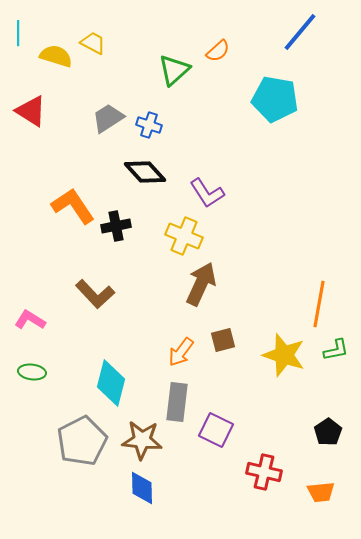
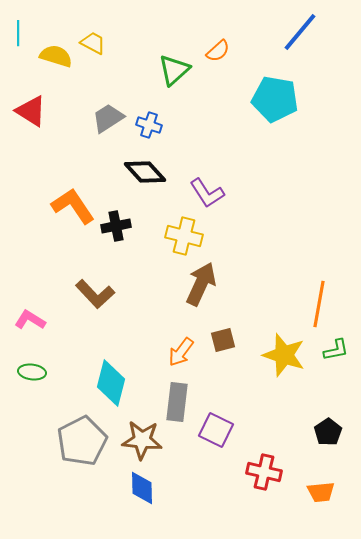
yellow cross: rotated 9 degrees counterclockwise
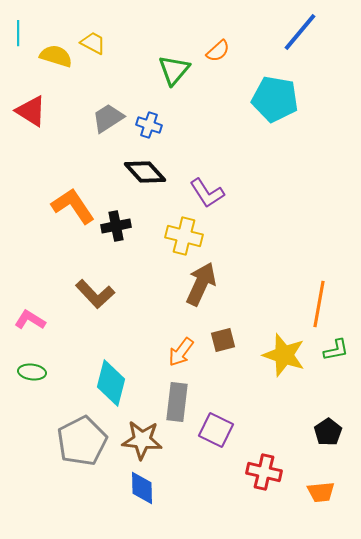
green triangle: rotated 8 degrees counterclockwise
